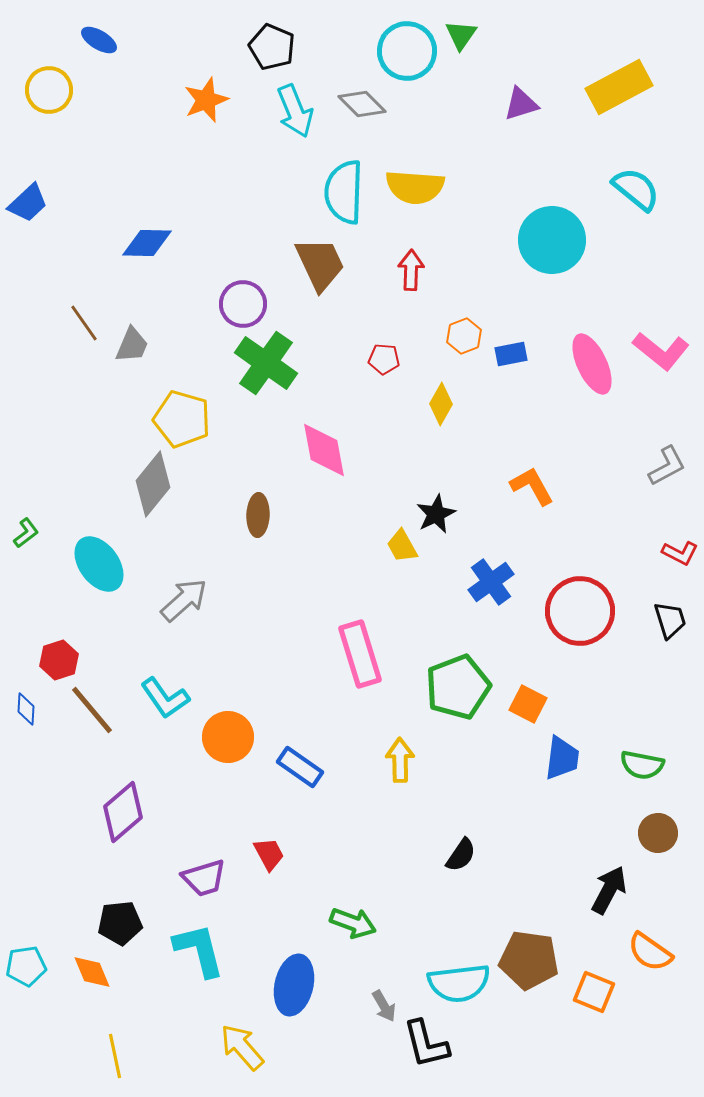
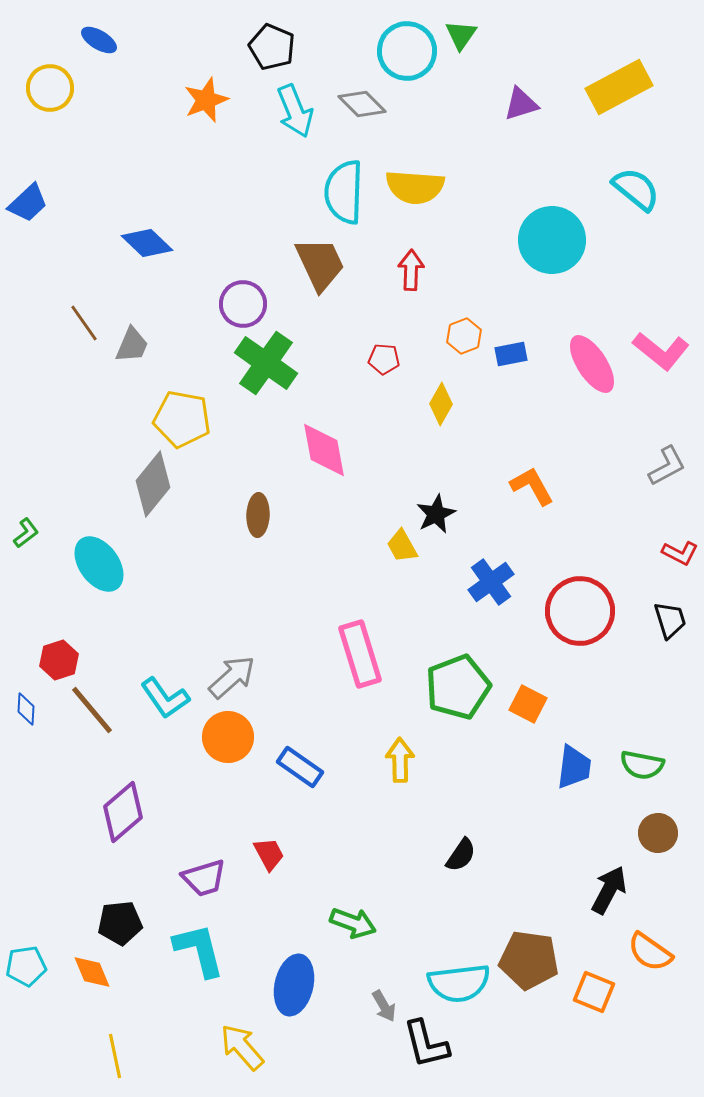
yellow circle at (49, 90): moved 1 px right, 2 px up
blue diamond at (147, 243): rotated 42 degrees clockwise
pink ellipse at (592, 364): rotated 8 degrees counterclockwise
yellow pentagon at (182, 419): rotated 6 degrees counterclockwise
gray arrow at (184, 600): moved 48 px right, 77 px down
blue trapezoid at (562, 758): moved 12 px right, 9 px down
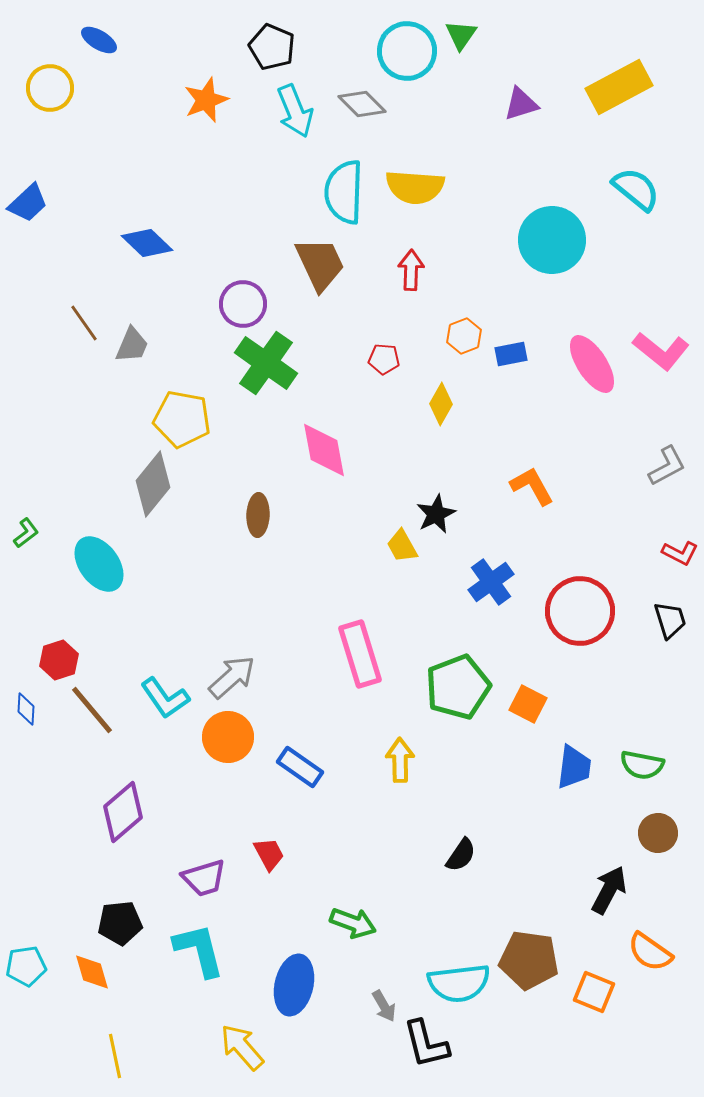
orange diamond at (92, 972): rotated 6 degrees clockwise
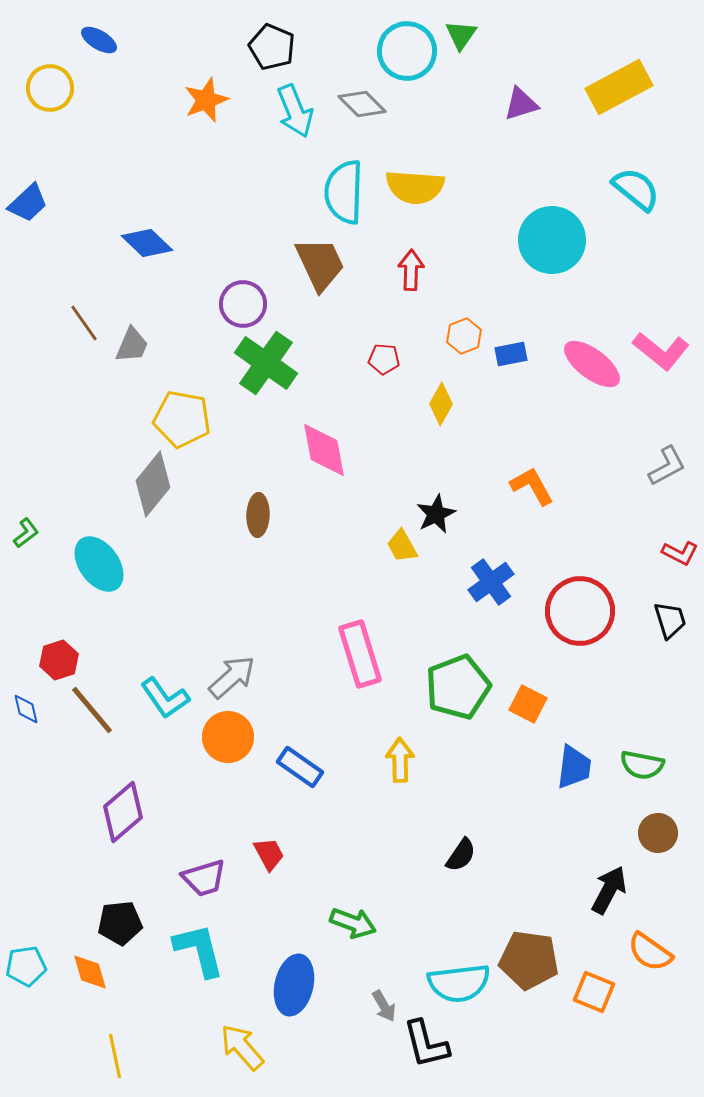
pink ellipse at (592, 364): rotated 20 degrees counterclockwise
blue diamond at (26, 709): rotated 16 degrees counterclockwise
orange diamond at (92, 972): moved 2 px left
